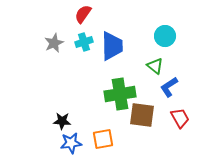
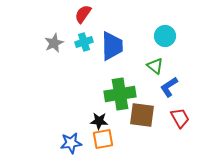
black star: moved 37 px right
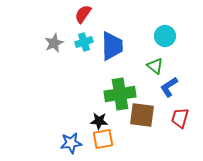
red trapezoid: rotated 135 degrees counterclockwise
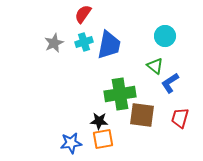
blue trapezoid: moved 3 px left, 1 px up; rotated 12 degrees clockwise
blue L-shape: moved 1 px right, 4 px up
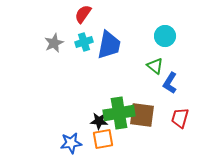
blue L-shape: rotated 25 degrees counterclockwise
green cross: moved 1 px left, 19 px down
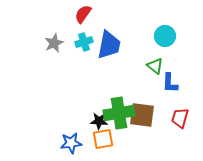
blue L-shape: rotated 30 degrees counterclockwise
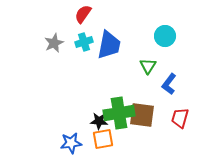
green triangle: moved 7 px left; rotated 24 degrees clockwise
blue L-shape: moved 1 px left, 1 px down; rotated 35 degrees clockwise
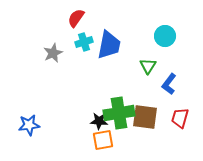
red semicircle: moved 7 px left, 4 px down
gray star: moved 1 px left, 10 px down
brown square: moved 3 px right, 2 px down
orange square: moved 1 px down
blue star: moved 42 px left, 18 px up
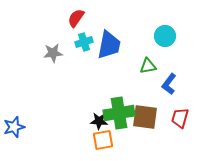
gray star: rotated 18 degrees clockwise
green triangle: rotated 48 degrees clockwise
blue star: moved 15 px left, 2 px down; rotated 10 degrees counterclockwise
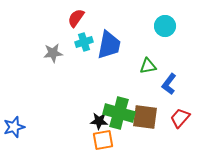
cyan circle: moved 10 px up
green cross: rotated 24 degrees clockwise
red trapezoid: rotated 25 degrees clockwise
